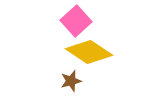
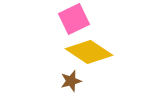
pink square: moved 2 px left, 2 px up; rotated 16 degrees clockwise
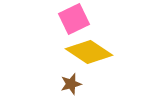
brown star: moved 3 px down
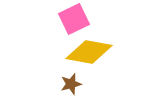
yellow diamond: rotated 24 degrees counterclockwise
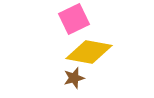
brown star: moved 3 px right, 6 px up
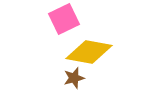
pink square: moved 10 px left
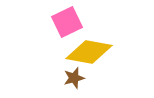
pink square: moved 3 px right, 3 px down
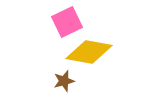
brown star: moved 10 px left, 3 px down
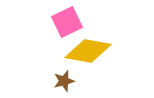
yellow diamond: moved 1 px left, 1 px up
